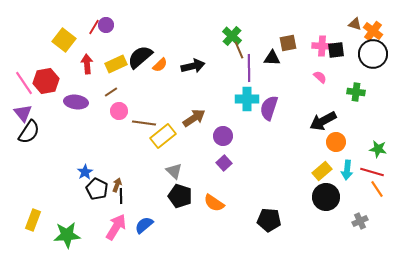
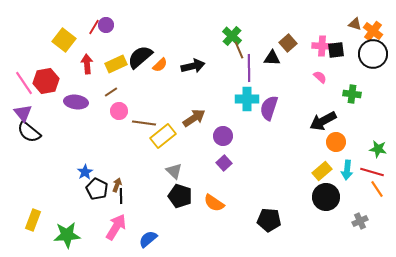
brown square at (288, 43): rotated 30 degrees counterclockwise
green cross at (356, 92): moved 4 px left, 2 px down
black semicircle at (29, 132): rotated 95 degrees clockwise
blue semicircle at (144, 225): moved 4 px right, 14 px down
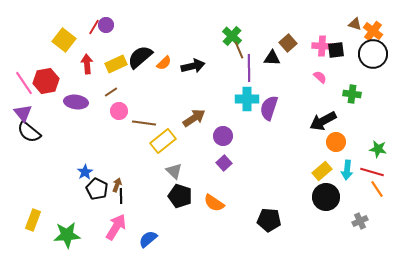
orange semicircle at (160, 65): moved 4 px right, 2 px up
yellow rectangle at (163, 136): moved 5 px down
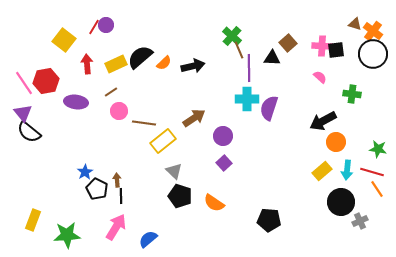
brown arrow at (117, 185): moved 5 px up; rotated 24 degrees counterclockwise
black circle at (326, 197): moved 15 px right, 5 px down
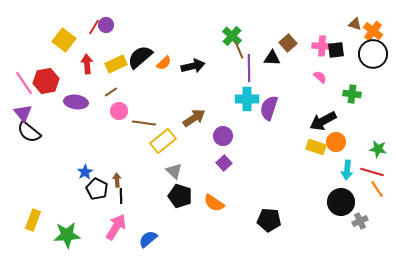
yellow rectangle at (322, 171): moved 6 px left, 24 px up; rotated 60 degrees clockwise
